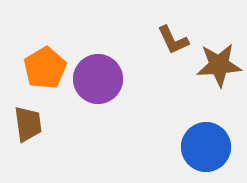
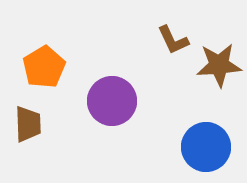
orange pentagon: moved 1 px left, 1 px up
purple circle: moved 14 px right, 22 px down
brown trapezoid: rotated 6 degrees clockwise
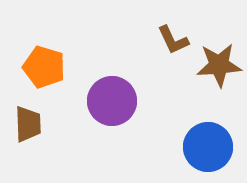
orange pentagon: rotated 24 degrees counterclockwise
blue circle: moved 2 px right
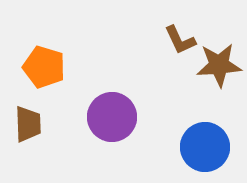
brown L-shape: moved 7 px right
purple circle: moved 16 px down
blue circle: moved 3 px left
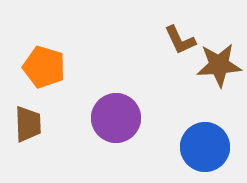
purple circle: moved 4 px right, 1 px down
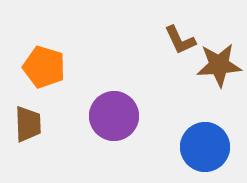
purple circle: moved 2 px left, 2 px up
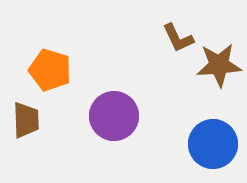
brown L-shape: moved 2 px left, 2 px up
orange pentagon: moved 6 px right, 3 px down
brown trapezoid: moved 2 px left, 4 px up
blue circle: moved 8 px right, 3 px up
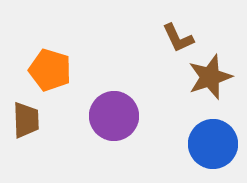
brown star: moved 9 px left, 12 px down; rotated 15 degrees counterclockwise
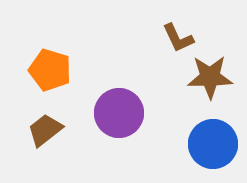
brown star: rotated 18 degrees clockwise
purple circle: moved 5 px right, 3 px up
brown trapezoid: moved 19 px right, 10 px down; rotated 126 degrees counterclockwise
